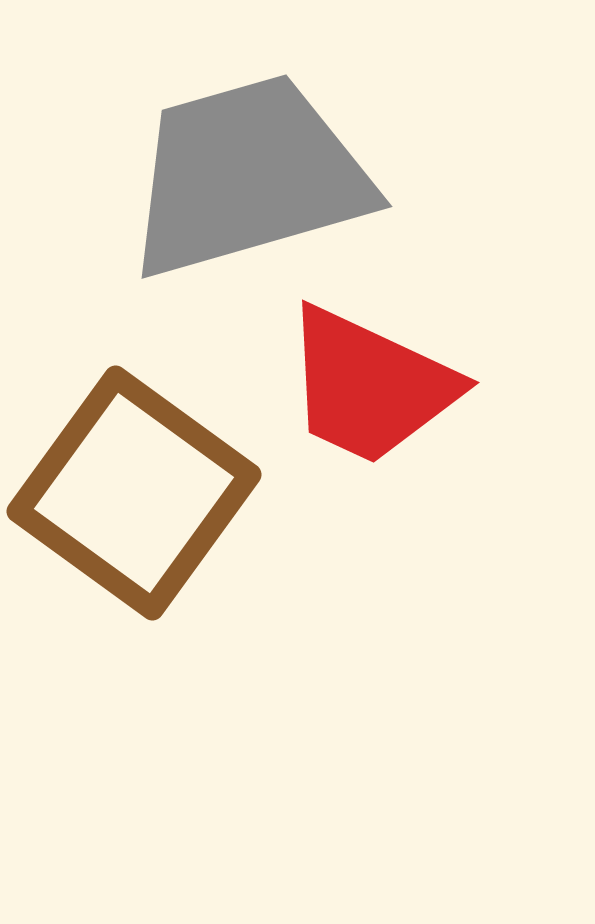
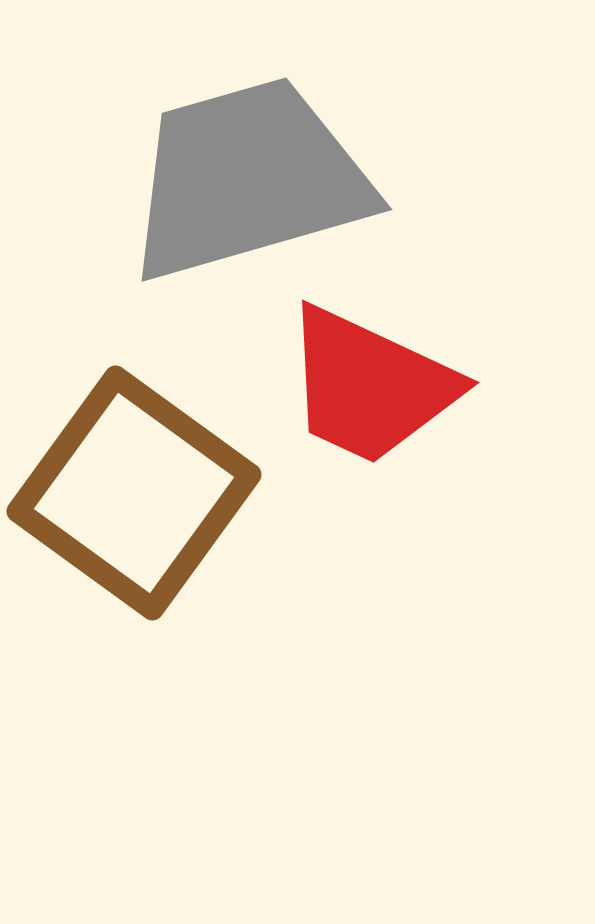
gray trapezoid: moved 3 px down
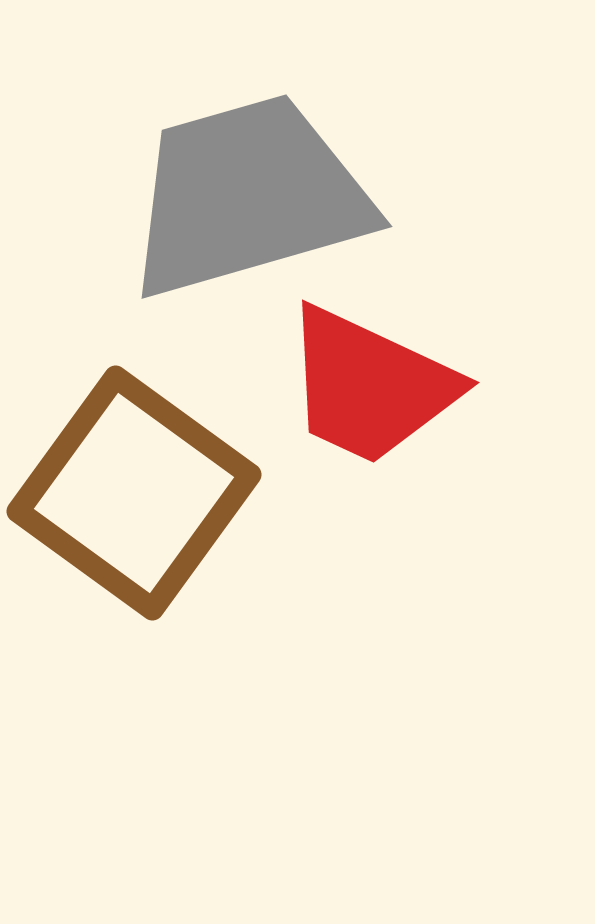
gray trapezoid: moved 17 px down
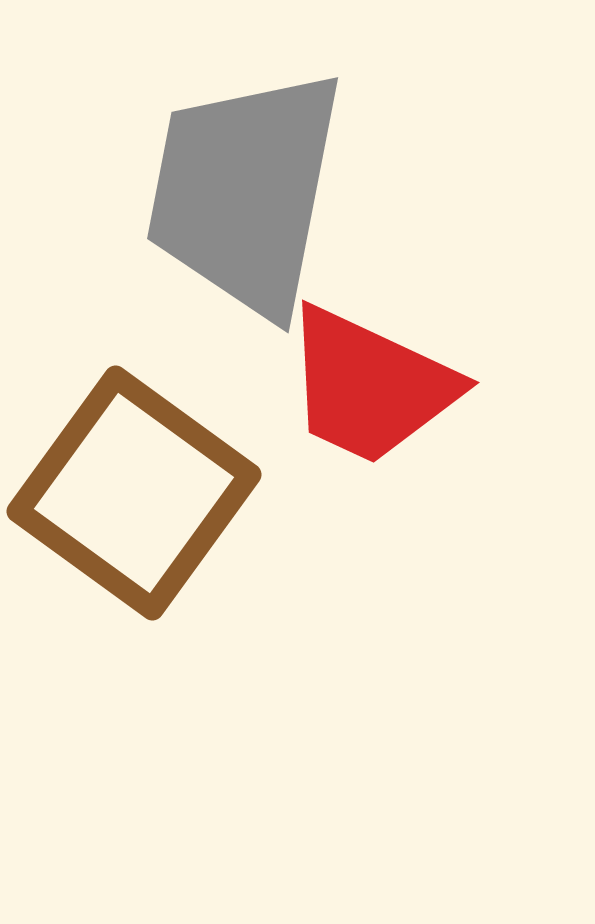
gray trapezoid: moved 3 px left, 4 px up; rotated 63 degrees counterclockwise
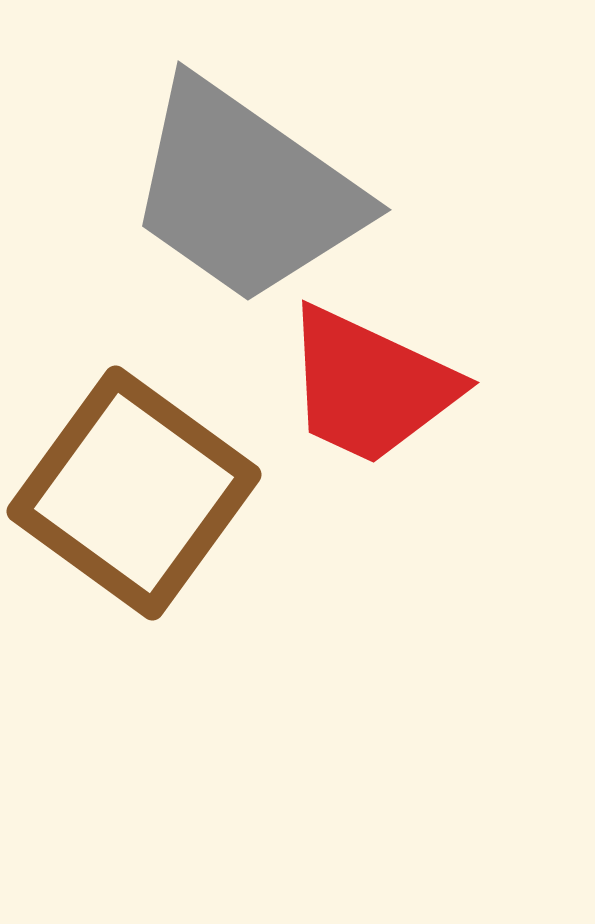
gray trapezoid: rotated 66 degrees counterclockwise
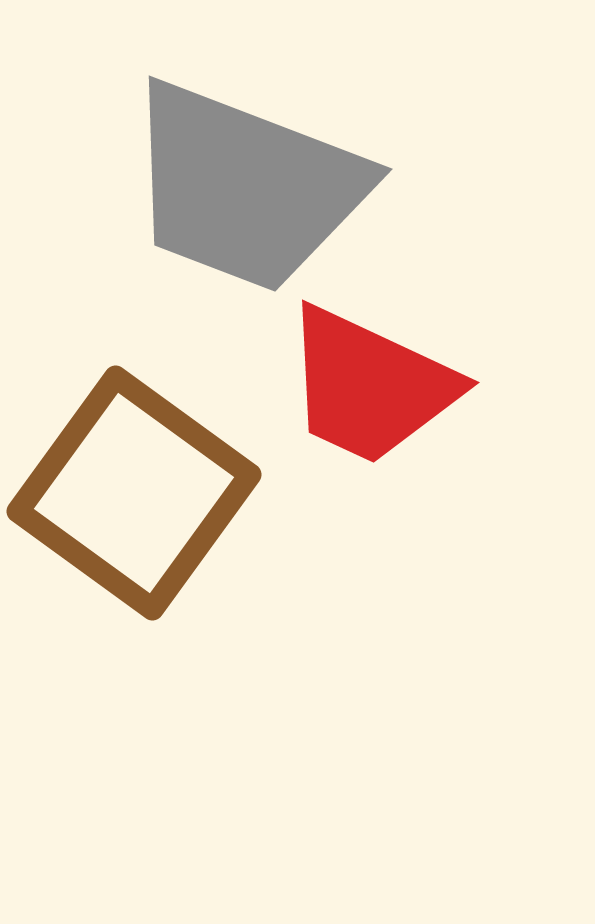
gray trapezoid: moved 1 px right, 5 px up; rotated 14 degrees counterclockwise
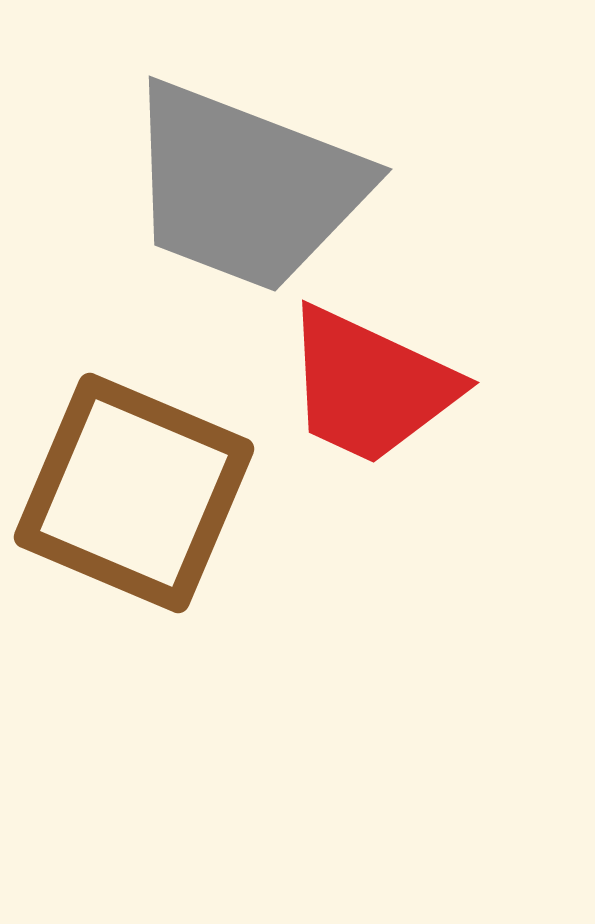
brown square: rotated 13 degrees counterclockwise
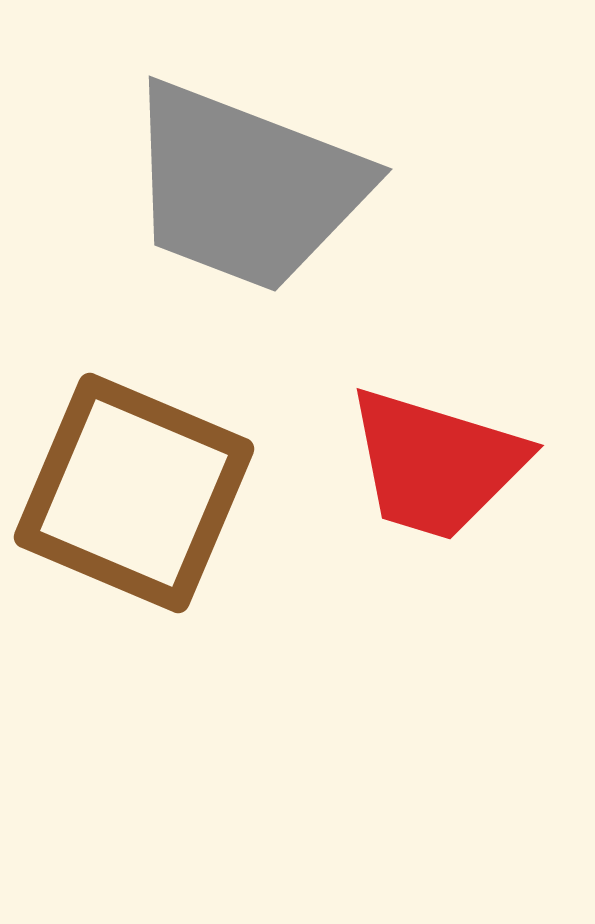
red trapezoid: moved 66 px right, 78 px down; rotated 8 degrees counterclockwise
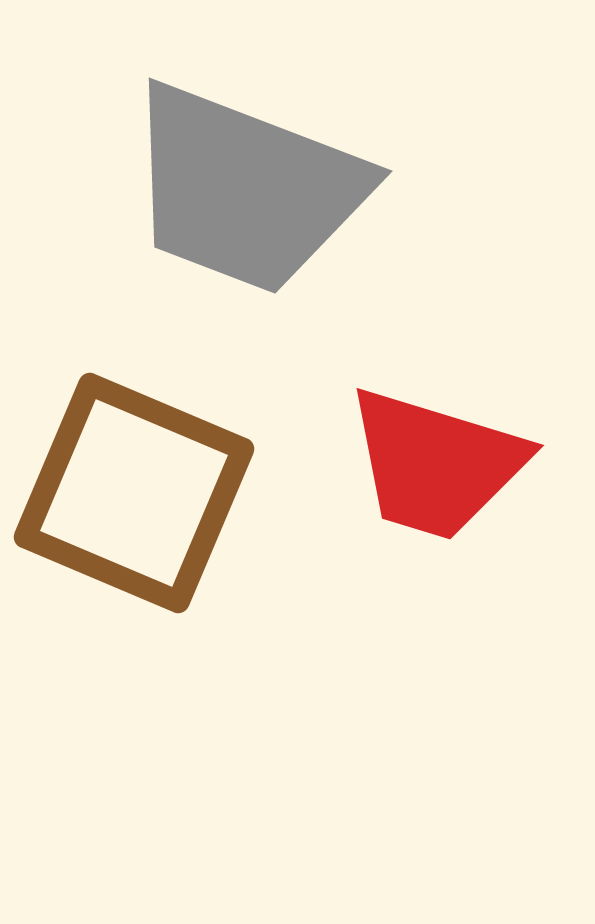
gray trapezoid: moved 2 px down
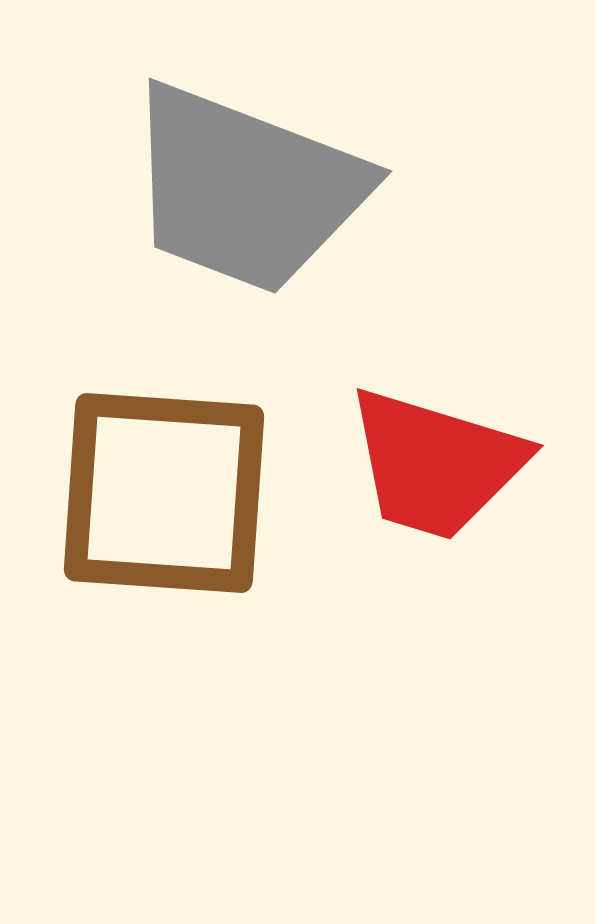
brown square: moved 30 px right; rotated 19 degrees counterclockwise
